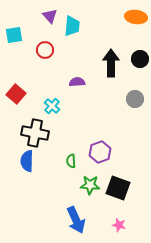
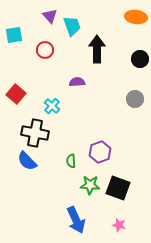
cyan trapezoid: rotated 25 degrees counterclockwise
black arrow: moved 14 px left, 14 px up
blue semicircle: rotated 45 degrees counterclockwise
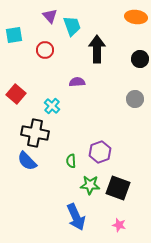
blue arrow: moved 3 px up
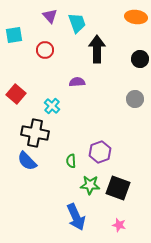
cyan trapezoid: moved 5 px right, 3 px up
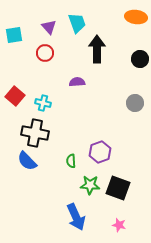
purple triangle: moved 1 px left, 11 px down
red circle: moved 3 px down
red square: moved 1 px left, 2 px down
gray circle: moved 4 px down
cyan cross: moved 9 px left, 3 px up; rotated 28 degrees counterclockwise
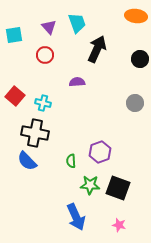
orange ellipse: moved 1 px up
black arrow: rotated 24 degrees clockwise
red circle: moved 2 px down
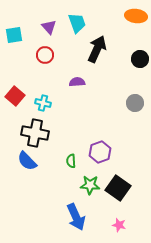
black square: rotated 15 degrees clockwise
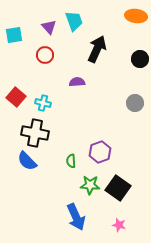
cyan trapezoid: moved 3 px left, 2 px up
red square: moved 1 px right, 1 px down
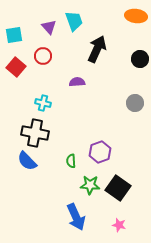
red circle: moved 2 px left, 1 px down
red square: moved 30 px up
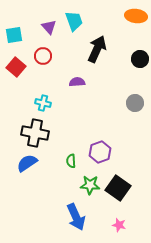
blue semicircle: moved 2 px down; rotated 100 degrees clockwise
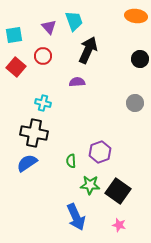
black arrow: moved 9 px left, 1 px down
black cross: moved 1 px left
black square: moved 3 px down
